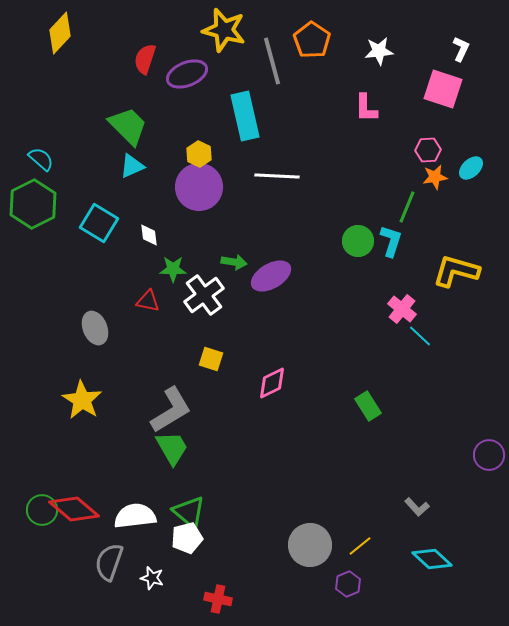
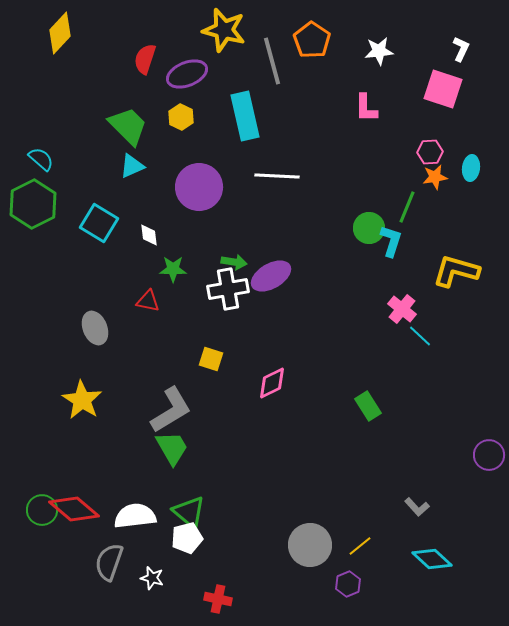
pink hexagon at (428, 150): moved 2 px right, 2 px down
yellow hexagon at (199, 154): moved 18 px left, 37 px up
cyan ellipse at (471, 168): rotated 40 degrees counterclockwise
green circle at (358, 241): moved 11 px right, 13 px up
white cross at (204, 295): moved 24 px right, 6 px up; rotated 27 degrees clockwise
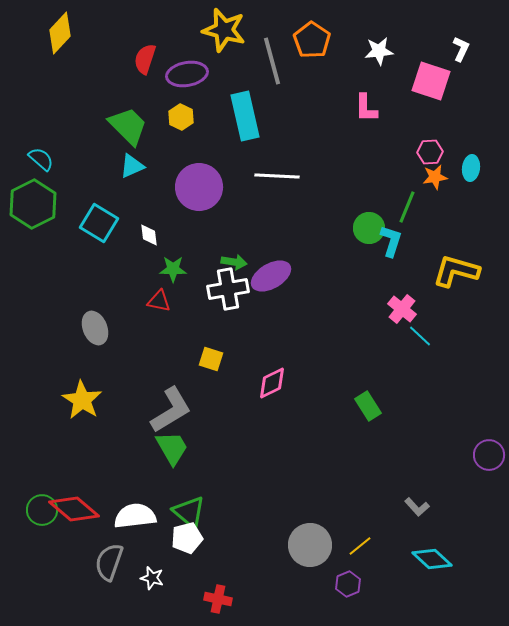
purple ellipse at (187, 74): rotated 12 degrees clockwise
pink square at (443, 89): moved 12 px left, 8 px up
red triangle at (148, 301): moved 11 px right
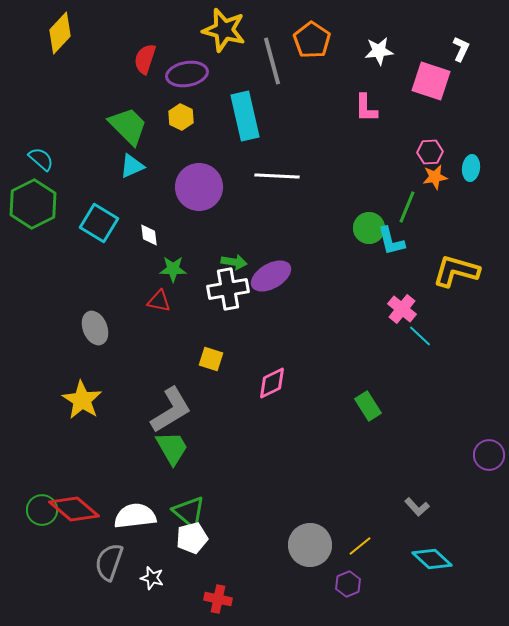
cyan L-shape at (391, 241): rotated 148 degrees clockwise
white pentagon at (187, 538): moved 5 px right
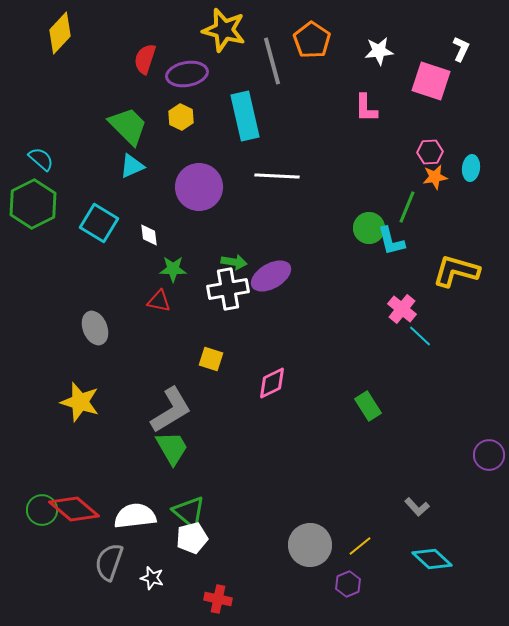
yellow star at (82, 400): moved 2 px left, 2 px down; rotated 15 degrees counterclockwise
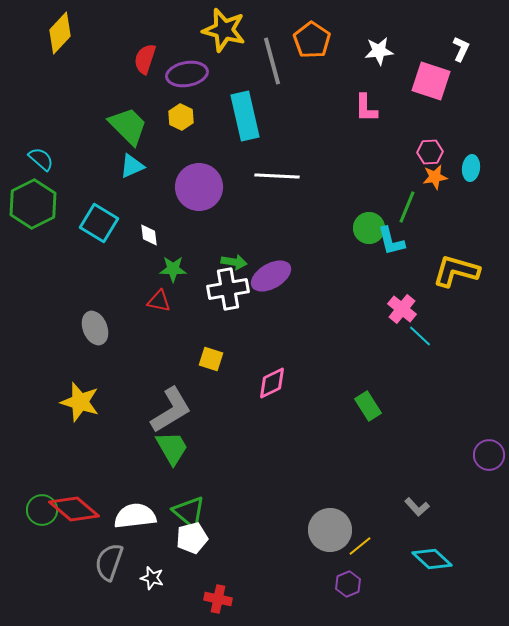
gray circle at (310, 545): moved 20 px right, 15 px up
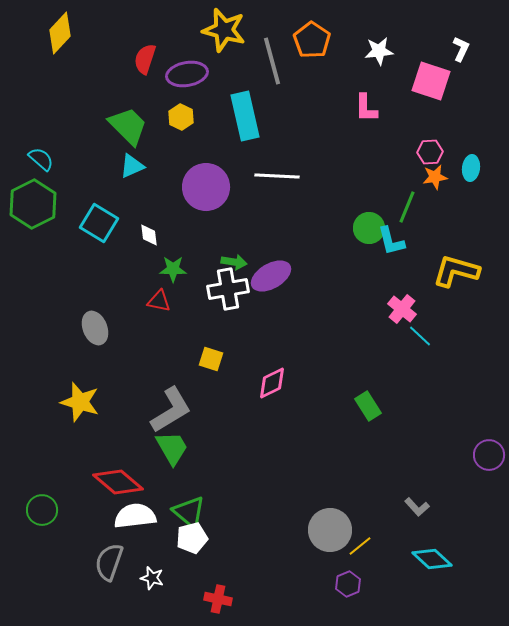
purple circle at (199, 187): moved 7 px right
red diamond at (74, 509): moved 44 px right, 27 px up
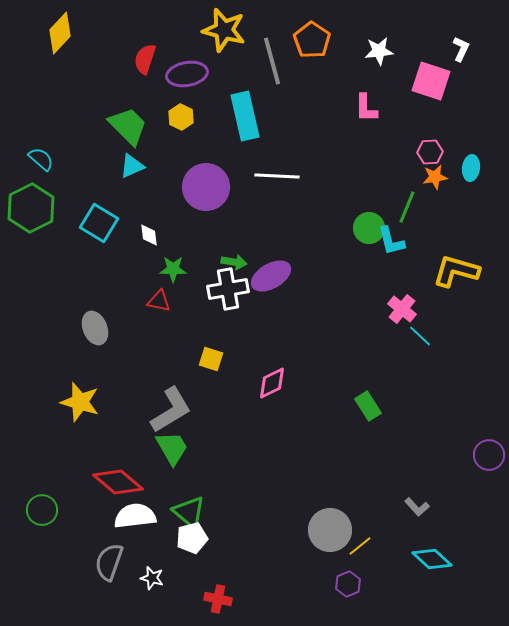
green hexagon at (33, 204): moved 2 px left, 4 px down
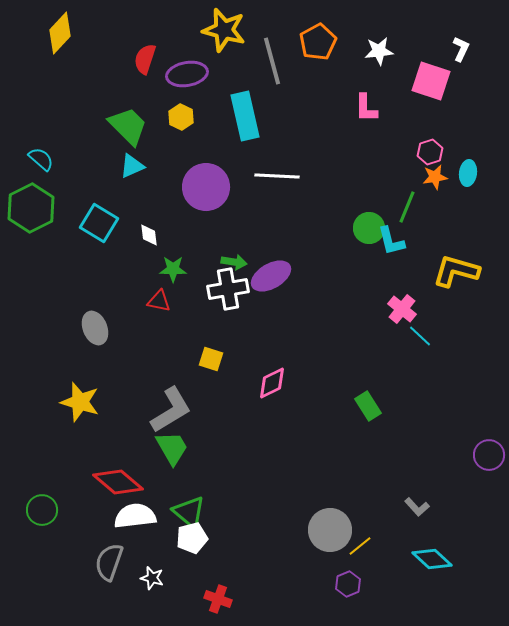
orange pentagon at (312, 40): moved 6 px right, 2 px down; rotated 9 degrees clockwise
pink hexagon at (430, 152): rotated 15 degrees counterclockwise
cyan ellipse at (471, 168): moved 3 px left, 5 px down
red cross at (218, 599): rotated 8 degrees clockwise
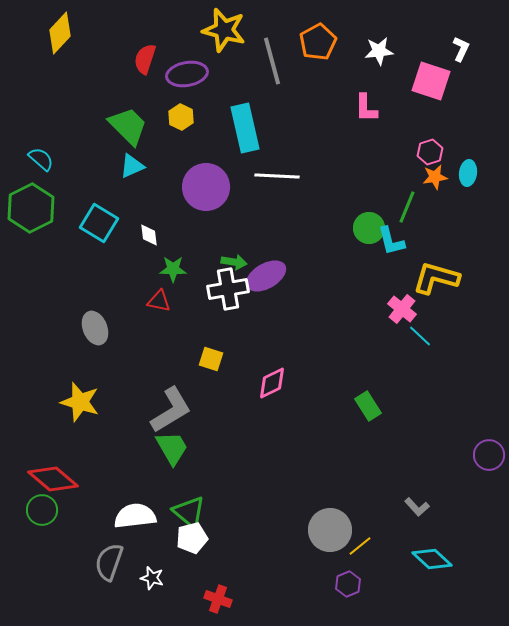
cyan rectangle at (245, 116): moved 12 px down
yellow L-shape at (456, 271): moved 20 px left, 7 px down
purple ellipse at (271, 276): moved 5 px left
red diamond at (118, 482): moved 65 px left, 3 px up
